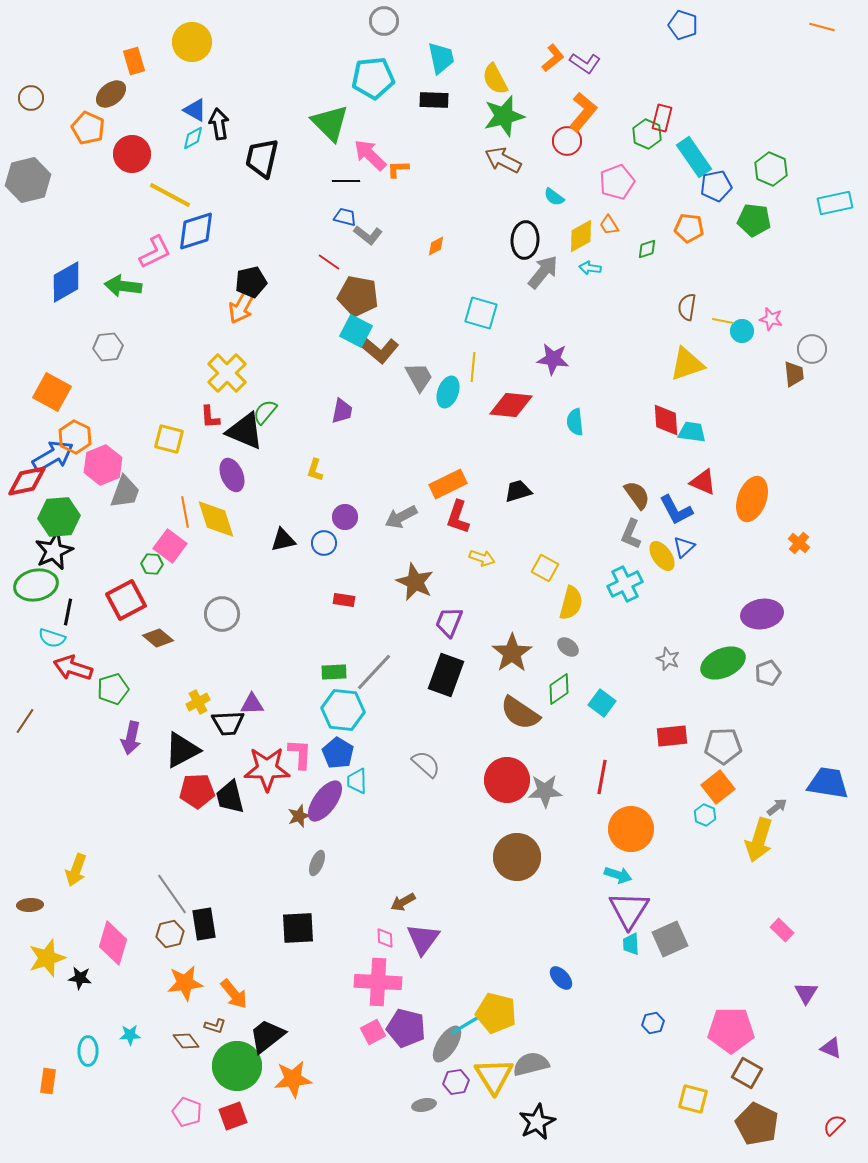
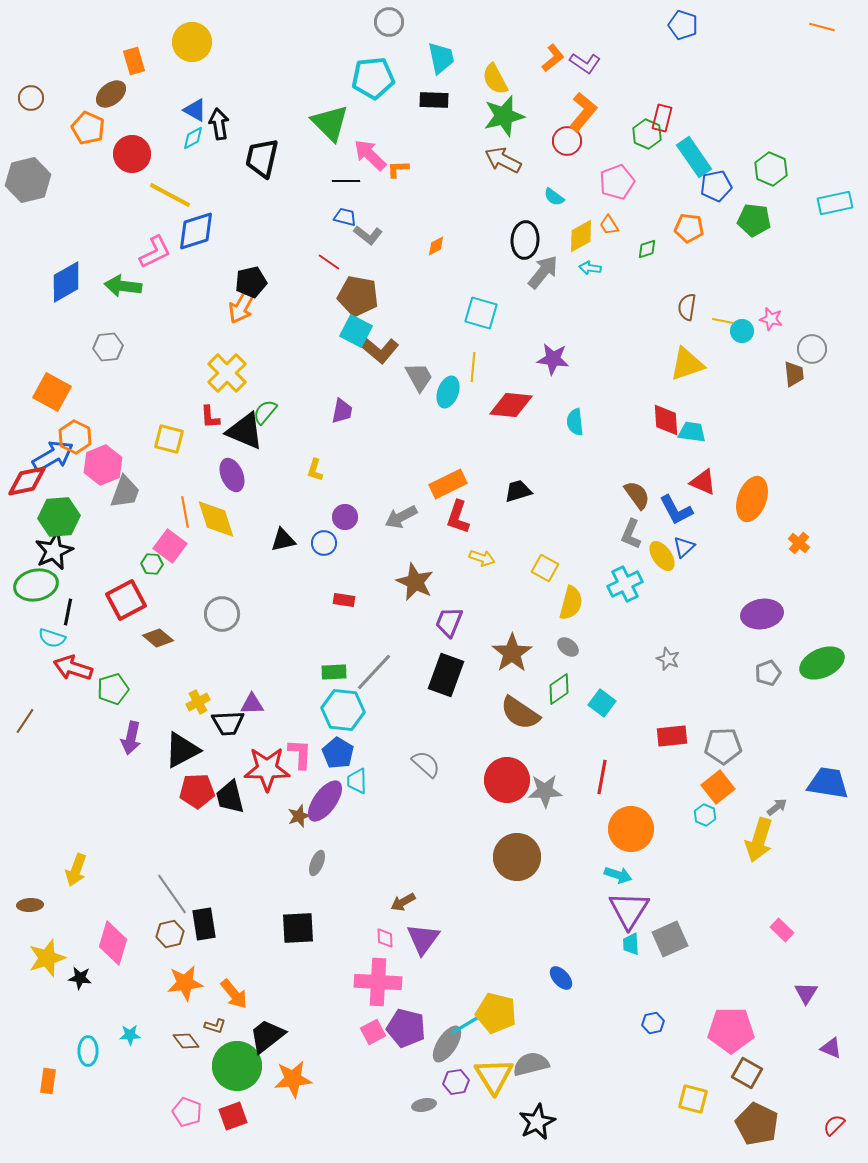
gray circle at (384, 21): moved 5 px right, 1 px down
green ellipse at (723, 663): moved 99 px right
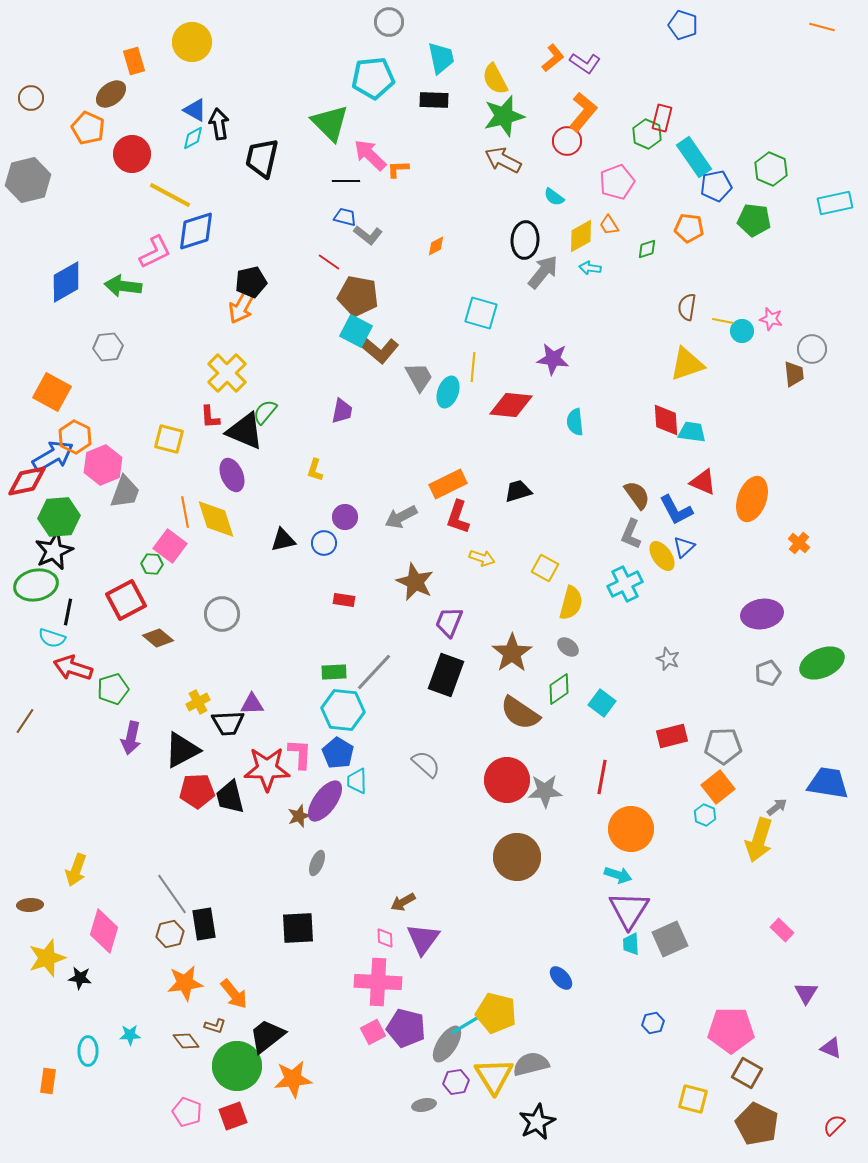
red rectangle at (672, 736): rotated 8 degrees counterclockwise
pink diamond at (113, 943): moved 9 px left, 12 px up
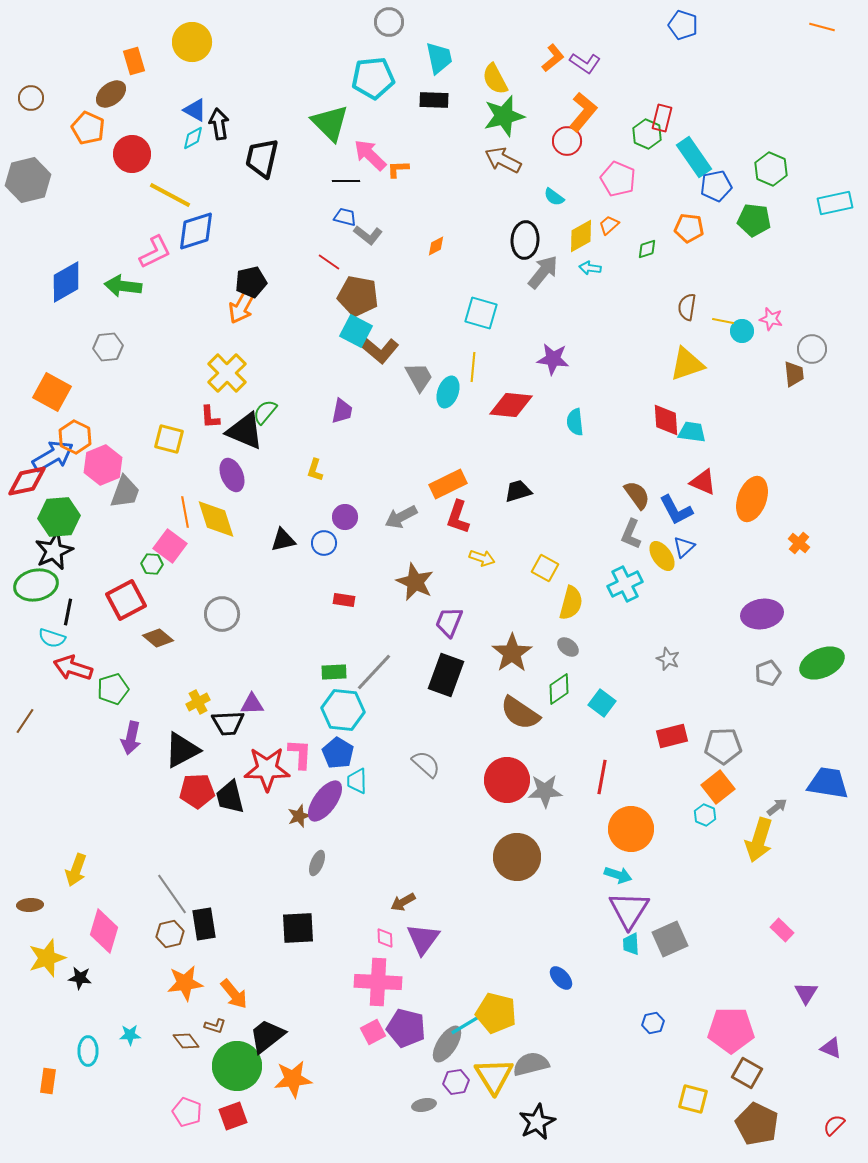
cyan trapezoid at (441, 58): moved 2 px left
pink pentagon at (617, 182): moved 1 px right, 3 px up; rotated 28 degrees counterclockwise
orange trapezoid at (609, 225): rotated 80 degrees clockwise
